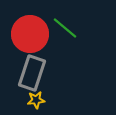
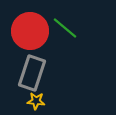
red circle: moved 3 px up
yellow star: moved 1 px down; rotated 12 degrees clockwise
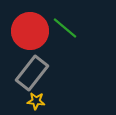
gray rectangle: rotated 20 degrees clockwise
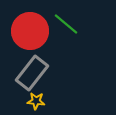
green line: moved 1 px right, 4 px up
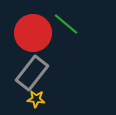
red circle: moved 3 px right, 2 px down
yellow star: moved 2 px up
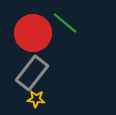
green line: moved 1 px left, 1 px up
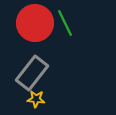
green line: rotated 24 degrees clockwise
red circle: moved 2 px right, 10 px up
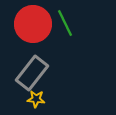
red circle: moved 2 px left, 1 px down
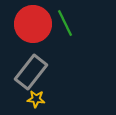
gray rectangle: moved 1 px left, 1 px up
